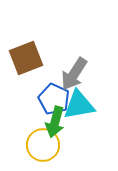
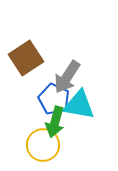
brown square: rotated 12 degrees counterclockwise
gray arrow: moved 7 px left, 3 px down
cyan triangle: rotated 20 degrees clockwise
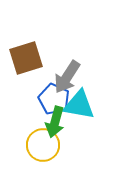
brown square: rotated 16 degrees clockwise
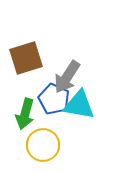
green arrow: moved 30 px left, 8 px up
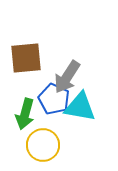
brown square: rotated 12 degrees clockwise
cyan triangle: moved 1 px right, 2 px down
